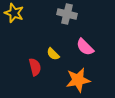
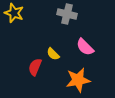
red semicircle: rotated 144 degrees counterclockwise
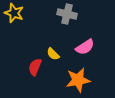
pink semicircle: rotated 78 degrees counterclockwise
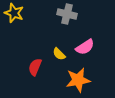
yellow semicircle: moved 6 px right
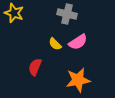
pink semicircle: moved 7 px left, 5 px up
yellow semicircle: moved 4 px left, 10 px up
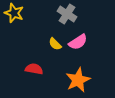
gray cross: rotated 18 degrees clockwise
red semicircle: moved 1 px left, 2 px down; rotated 78 degrees clockwise
orange star: rotated 15 degrees counterclockwise
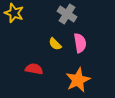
pink semicircle: moved 2 px right, 1 px down; rotated 66 degrees counterclockwise
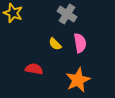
yellow star: moved 1 px left
